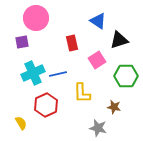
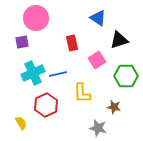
blue triangle: moved 3 px up
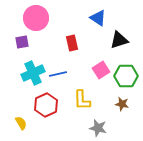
pink square: moved 4 px right, 10 px down
yellow L-shape: moved 7 px down
brown star: moved 8 px right, 3 px up
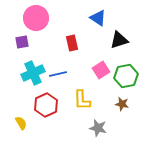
green hexagon: rotated 10 degrees counterclockwise
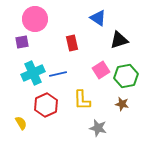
pink circle: moved 1 px left, 1 px down
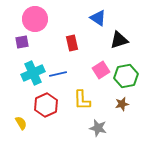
brown star: rotated 24 degrees counterclockwise
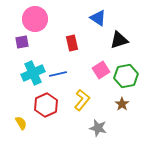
yellow L-shape: rotated 140 degrees counterclockwise
brown star: rotated 24 degrees counterclockwise
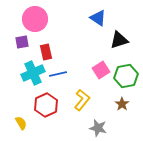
red rectangle: moved 26 px left, 9 px down
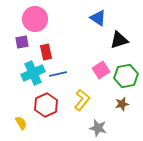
brown star: rotated 24 degrees clockwise
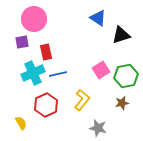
pink circle: moved 1 px left
black triangle: moved 2 px right, 5 px up
brown star: moved 1 px up
